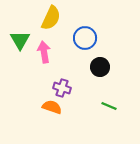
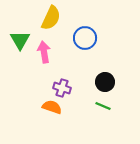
black circle: moved 5 px right, 15 px down
green line: moved 6 px left
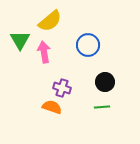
yellow semicircle: moved 1 px left, 3 px down; rotated 25 degrees clockwise
blue circle: moved 3 px right, 7 px down
green line: moved 1 px left, 1 px down; rotated 28 degrees counterclockwise
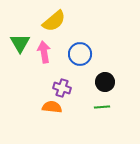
yellow semicircle: moved 4 px right
green triangle: moved 3 px down
blue circle: moved 8 px left, 9 px down
orange semicircle: rotated 12 degrees counterclockwise
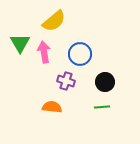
purple cross: moved 4 px right, 7 px up
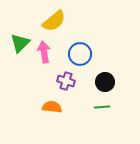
green triangle: rotated 15 degrees clockwise
